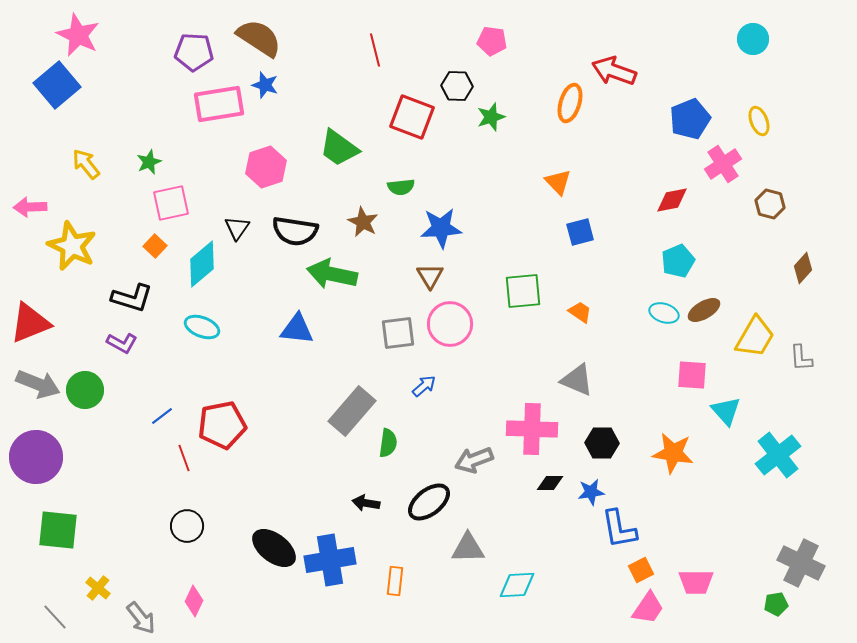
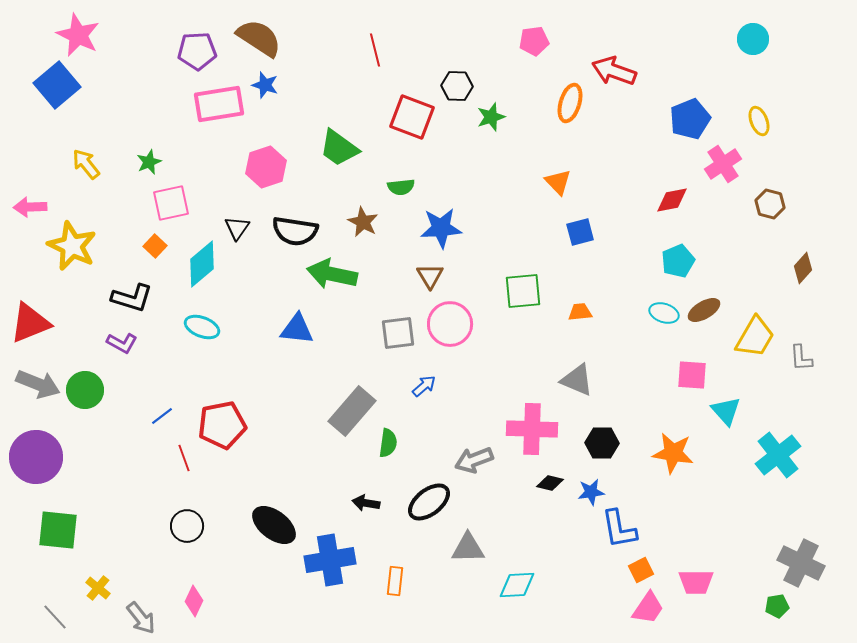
pink pentagon at (492, 41): moved 42 px right; rotated 16 degrees counterclockwise
purple pentagon at (194, 52): moved 3 px right, 1 px up; rotated 6 degrees counterclockwise
orange trapezoid at (580, 312): rotated 40 degrees counterclockwise
black diamond at (550, 483): rotated 12 degrees clockwise
black ellipse at (274, 548): moved 23 px up
green pentagon at (776, 604): moved 1 px right, 2 px down
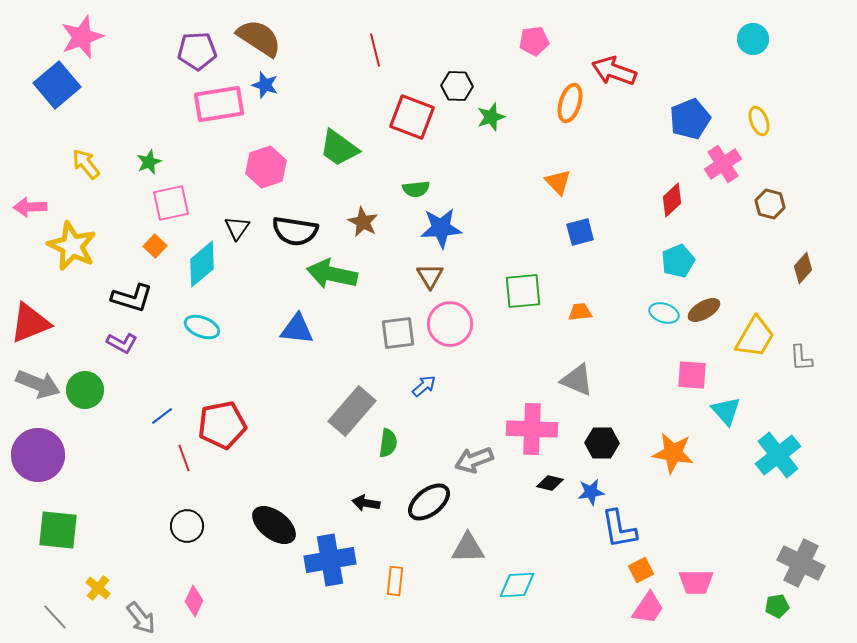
pink star at (78, 35): moved 4 px right, 2 px down; rotated 27 degrees clockwise
green semicircle at (401, 187): moved 15 px right, 2 px down
red diamond at (672, 200): rotated 32 degrees counterclockwise
purple circle at (36, 457): moved 2 px right, 2 px up
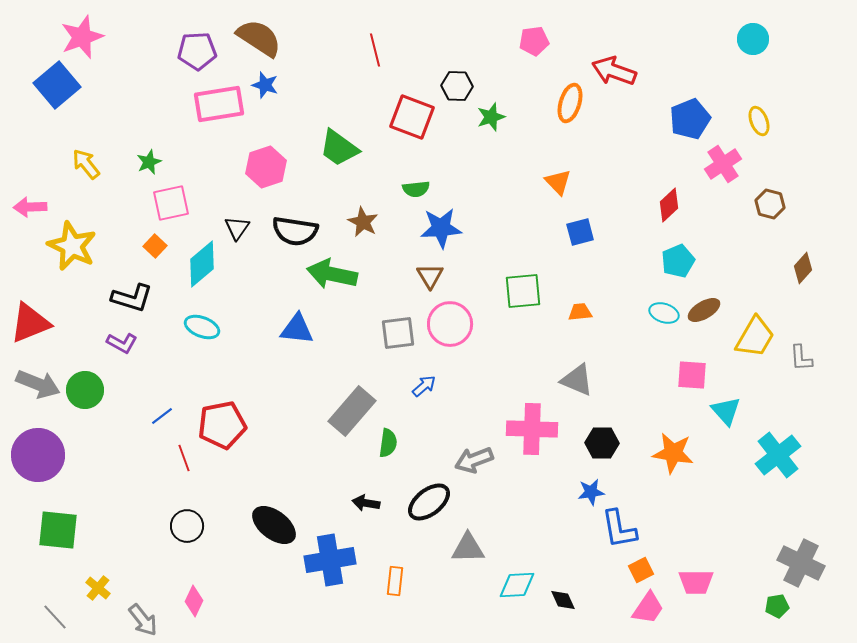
red diamond at (672, 200): moved 3 px left, 5 px down
black diamond at (550, 483): moved 13 px right, 117 px down; rotated 52 degrees clockwise
gray arrow at (141, 618): moved 2 px right, 2 px down
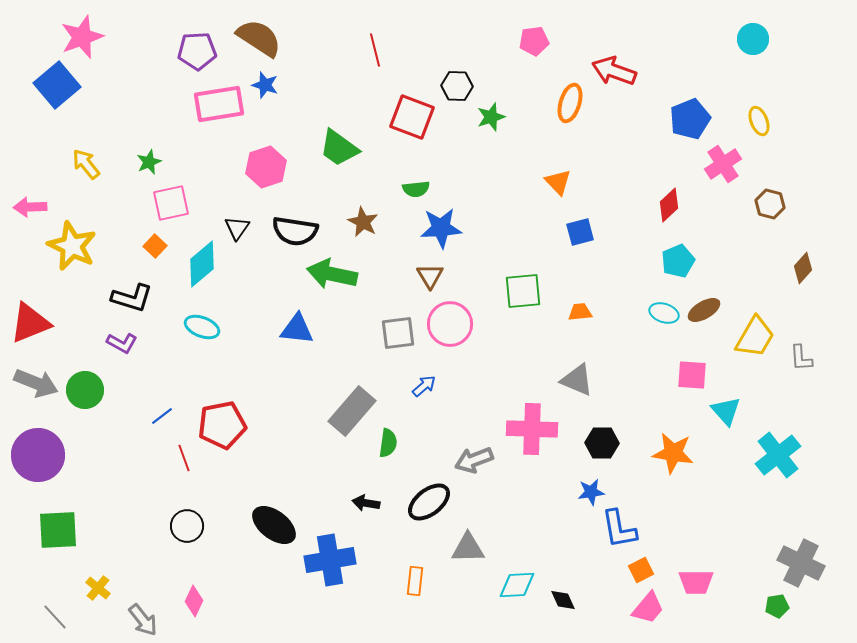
gray arrow at (38, 384): moved 2 px left, 1 px up
green square at (58, 530): rotated 9 degrees counterclockwise
orange rectangle at (395, 581): moved 20 px right
pink trapezoid at (648, 608): rotated 6 degrees clockwise
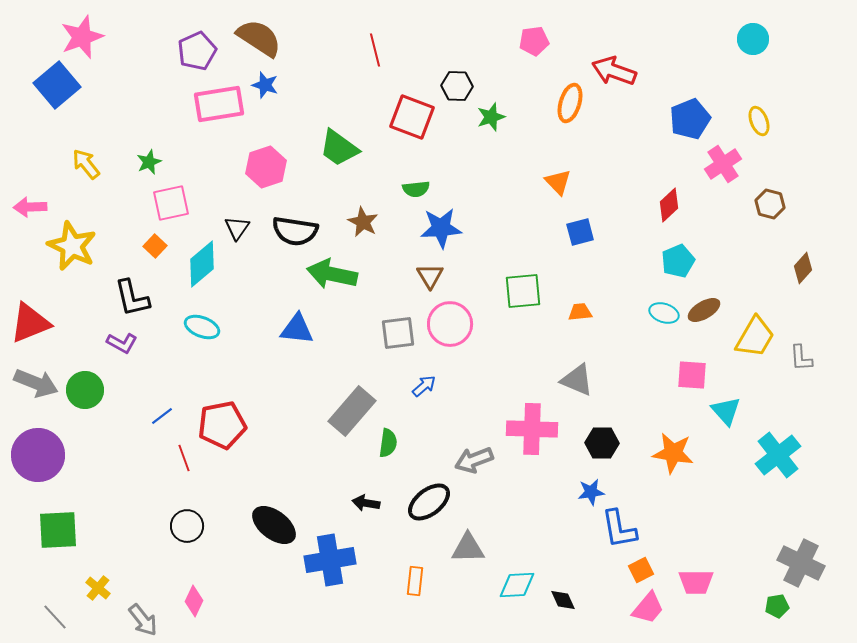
purple pentagon at (197, 51): rotated 21 degrees counterclockwise
black L-shape at (132, 298): rotated 60 degrees clockwise
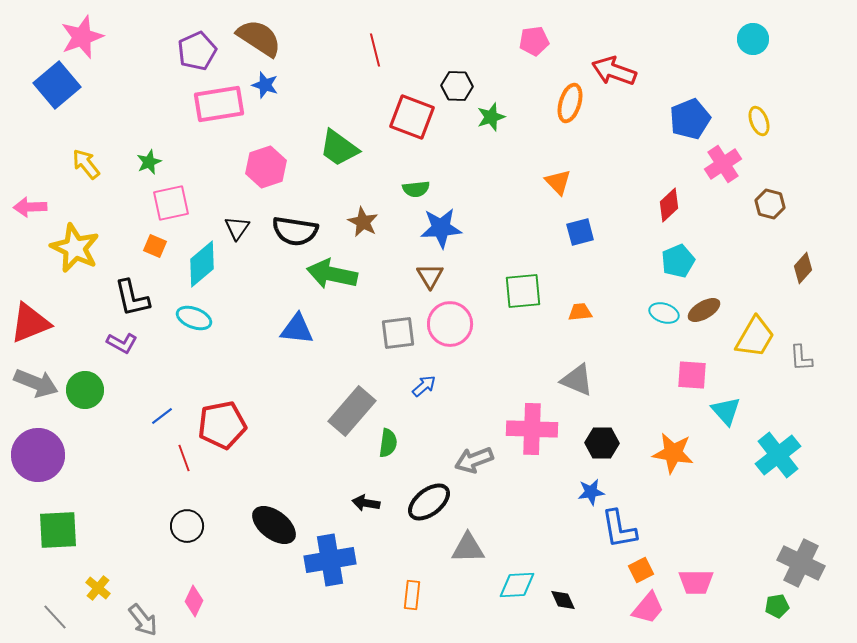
yellow star at (72, 246): moved 3 px right, 2 px down
orange square at (155, 246): rotated 20 degrees counterclockwise
cyan ellipse at (202, 327): moved 8 px left, 9 px up
orange rectangle at (415, 581): moved 3 px left, 14 px down
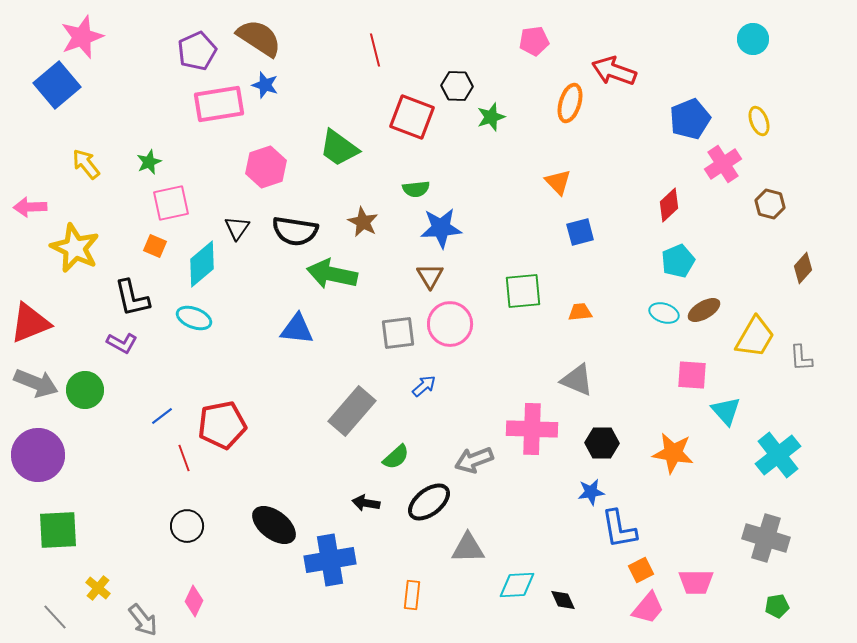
green semicircle at (388, 443): moved 8 px right, 14 px down; rotated 40 degrees clockwise
gray cross at (801, 563): moved 35 px left, 25 px up; rotated 9 degrees counterclockwise
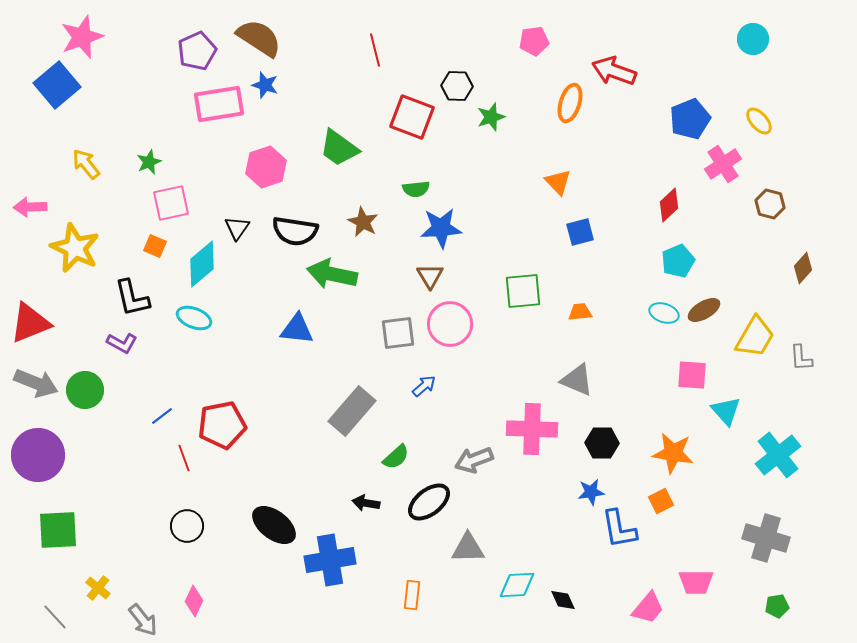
yellow ellipse at (759, 121): rotated 20 degrees counterclockwise
orange square at (641, 570): moved 20 px right, 69 px up
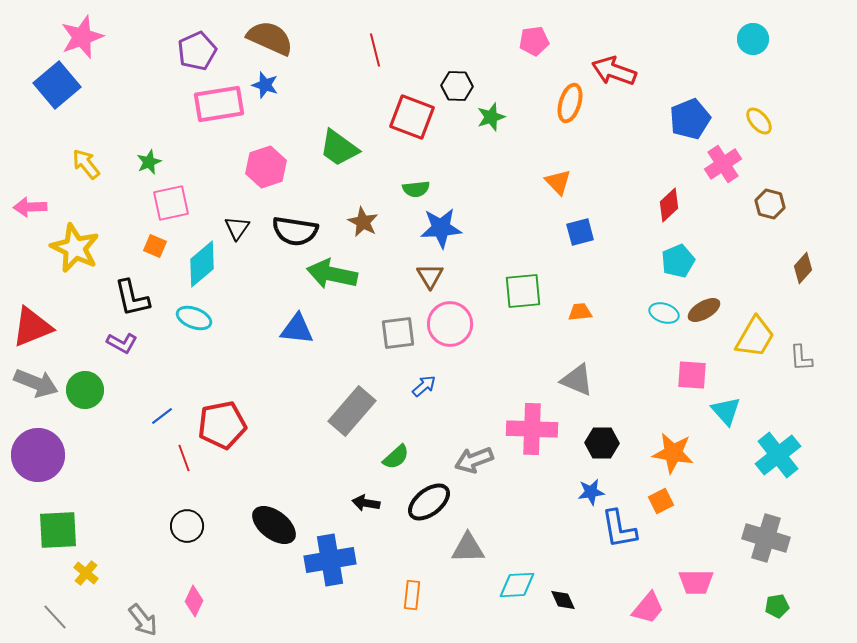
brown semicircle at (259, 38): moved 11 px right; rotated 9 degrees counterclockwise
red triangle at (30, 323): moved 2 px right, 4 px down
yellow cross at (98, 588): moved 12 px left, 15 px up
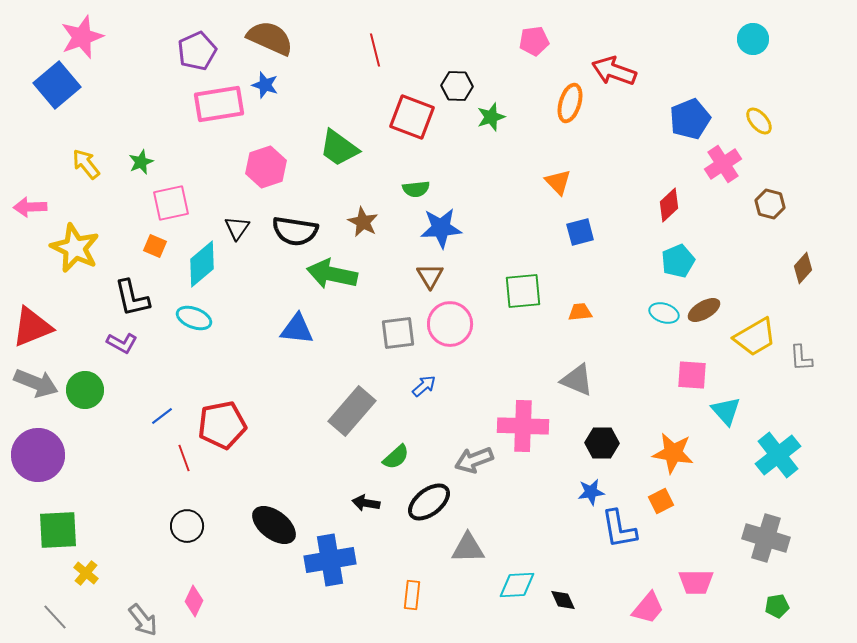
green star at (149, 162): moved 8 px left
yellow trapezoid at (755, 337): rotated 30 degrees clockwise
pink cross at (532, 429): moved 9 px left, 3 px up
